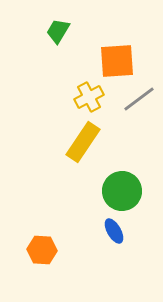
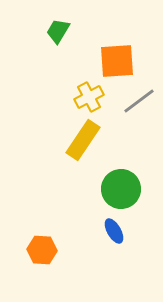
gray line: moved 2 px down
yellow rectangle: moved 2 px up
green circle: moved 1 px left, 2 px up
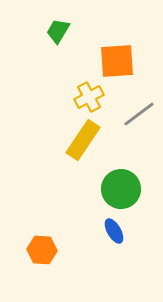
gray line: moved 13 px down
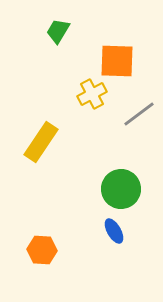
orange square: rotated 6 degrees clockwise
yellow cross: moved 3 px right, 3 px up
yellow rectangle: moved 42 px left, 2 px down
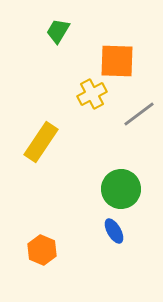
orange hexagon: rotated 20 degrees clockwise
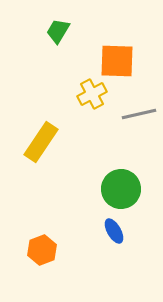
gray line: rotated 24 degrees clockwise
orange hexagon: rotated 16 degrees clockwise
